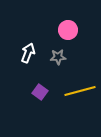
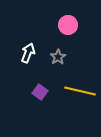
pink circle: moved 5 px up
gray star: rotated 28 degrees counterclockwise
yellow line: rotated 28 degrees clockwise
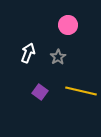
yellow line: moved 1 px right
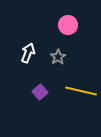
purple square: rotated 14 degrees clockwise
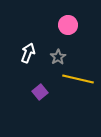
yellow line: moved 3 px left, 12 px up
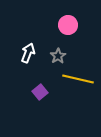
gray star: moved 1 px up
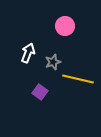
pink circle: moved 3 px left, 1 px down
gray star: moved 5 px left, 6 px down; rotated 14 degrees clockwise
purple square: rotated 14 degrees counterclockwise
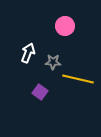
gray star: rotated 21 degrees clockwise
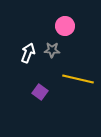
gray star: moved 1 px left, 12 px up
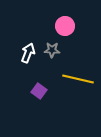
purple square: moved 1 px left, 1 px up
